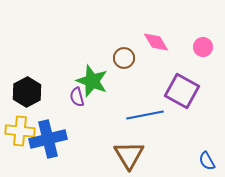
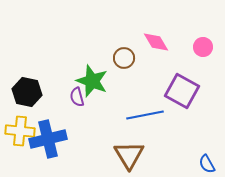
black hexagon: rotated 20 degrees counterclockwise
blue semicircle: moved 3 px down
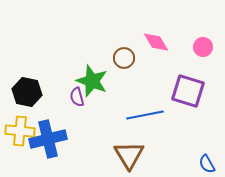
purple square: moved 6 px right; rotated 12 degrees counterclockwise
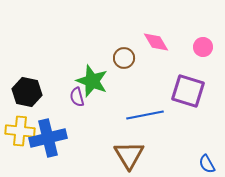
blue cross: moved 1 px up
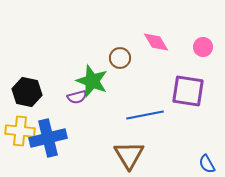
brown circle: moved 4 px left
purple square: rotated 8 degrees counterclockwise
purple semicircle: rotated 90 degrees counterclockwise
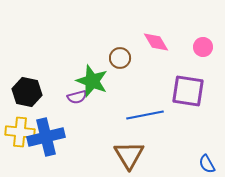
yellow cross: moved 1 px down
blue cross: moved 2 px left, 1 px up
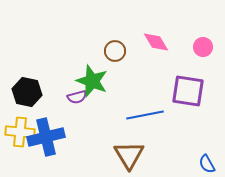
brown circle: moved 5 px left, 7 px up
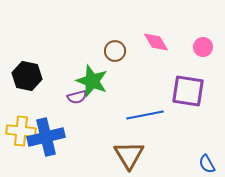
black hexagon: moved 16 px up
yellow cross: moved 1 px right, 1 px up
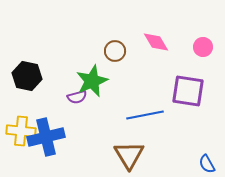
green star: rotated 28 degrees clockwise
